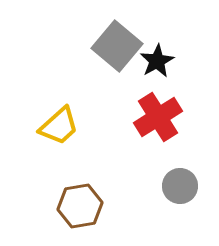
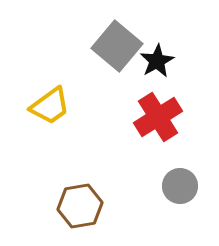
yellow trapezoid: moved 9 px left, 20 px up; rotated 6 degrees clockwise
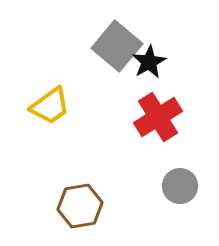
black star: moved 8 px left, 1 px down
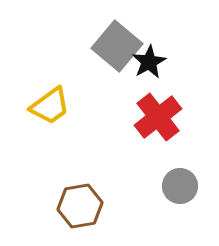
red cross: rotated 6 degrees counterclockwise
